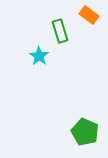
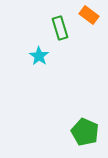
green rectangle: moved 3 px up
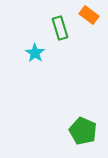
cyan star: moved 4 px left, 3 px up
green pentagon: moved 2 px left, 1 px up
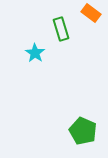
orange rectangle: moved 2 px right, 2 px up
green rectangle: moved 1 px right, 1 px down
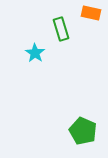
orange rectangle: rotated 24 degrees counterclockwise
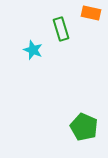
cyan star: moved 2 px left, 3 px up; rotated 12 degrees counterclockwise
green pentagon: moved 1 px right, 4 px up
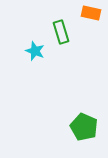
green rectangle: moved 3 px down
cyan star: moved 2 px right, 1 px down
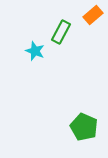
orange rectangle: moved 2 px right, 2 px down; rotated 54 degrees counterclockwise
green rectangle: rotated 45 degrees clockwise
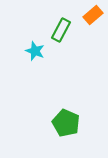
green rectangle: moved 2 px up
green pentagon: moved 18 px left, 4 px up
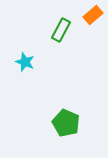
cyan star: moved 10 px left, 11 px down
